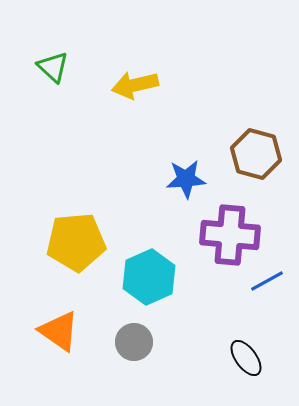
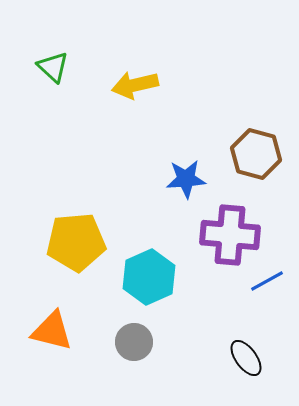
orange triangle: moved 7 px left; rotated 21 degrees counterclockwise
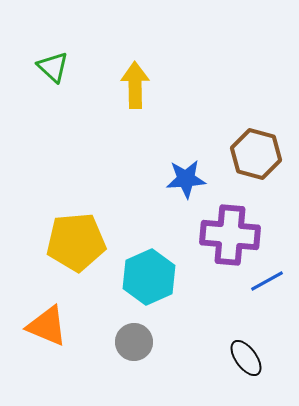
yellow arrow: rotated 102 degrees clockwise
orange triangle: moved 5 px left, 5 px up; rotated 9 degrees clockwise
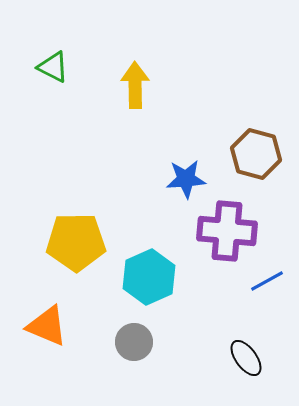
green triangle: rotated 16 degrees counterclockwise
purple cross: moved 3 px left, 4 px up
yellow pentagon: rotated 4 degrees clockwise
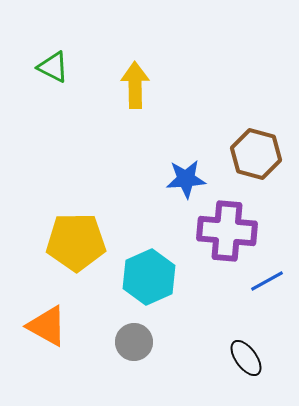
orange triangle: rotated 6 degrees clockwise
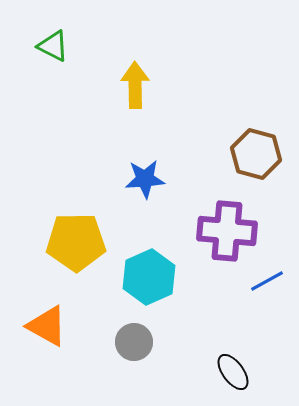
green triangle: moved 21 px up
blue star: moved 41 px left
black ellipse: moved 13 px left, 14 px down
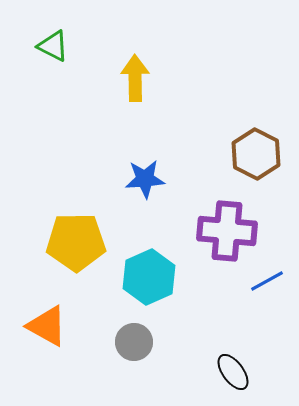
yellow arrow: moved 7 px up
brown hexagon: rotated 12 degrees clockwise
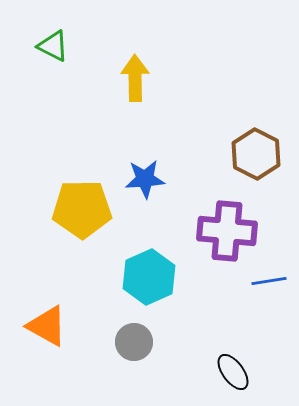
yellow pentagon: moved 6 px right, 33 px up
blue line: moved 2 px right; rotated 20 degrees clockwise
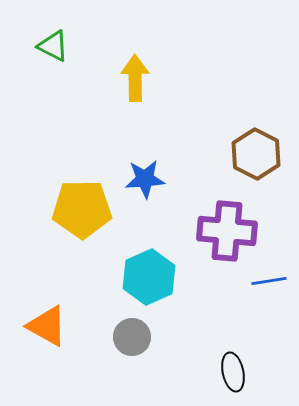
gray circle: moved 2 px left, 5 px up
black ellipse: rotated 24 degrees clockwise
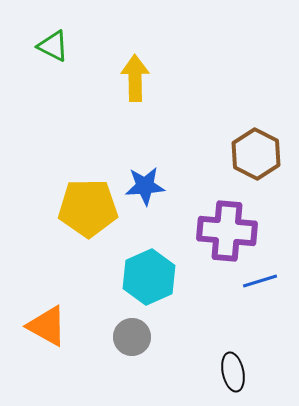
blue star: moved 7 px down
yellow pentagon: moved 6 px right, 1 px up
blue line: moved 9 px left; rotated 8 degrees counterclockwise
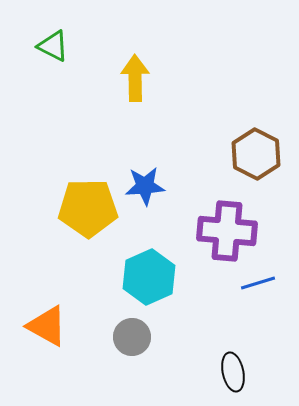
blue line: moved 2 px left, 2 px down
